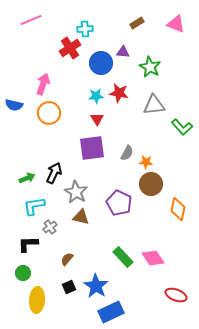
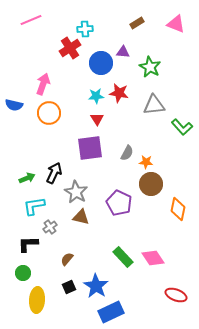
purple square: moved 2 px left
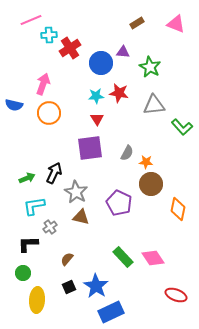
cyan cross: moved 36 px left, 6 px down
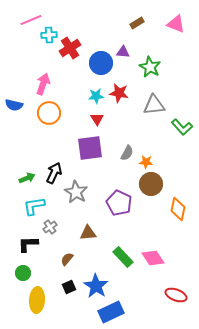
brown triangle: moved 7 px right, 16 px down; rotated 18 degrees counterclockwise
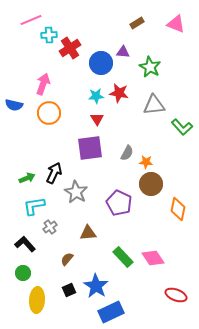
black L-shape: moved 3 px left; rotated 50 degrees clockwise
black square: moved 3 px down
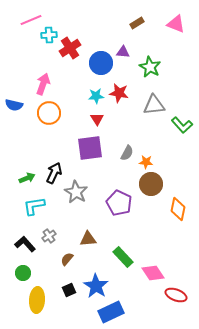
green L-shape: moved 2 px up
gray cross: moved 1 px left, 9 px down
brown triangle: moved 6 px down
pink diamond: moved 15 px down
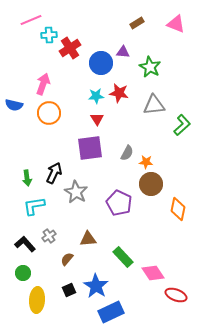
green L-shape: rotated 90 degrees counterclockwise
green arrow: rotated 105 degrees clockwise
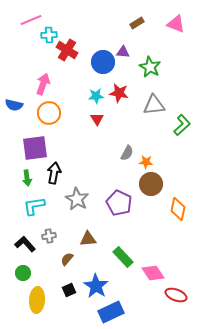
red cross: moved 3 px left, 2 px down; rotated 25 degrees counterclockwise
blue circle: moved 2 px right, 1 px up
purple square: moved 55 px left
black arrow: rotated 15 degrees counterclockwise
gray star: moved 1 px right, 7 px down
gray cross: rotated 24 degrees clockwise
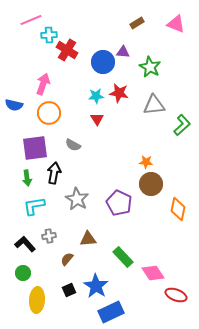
gray semicircle: moved 54 px left, 8 px up; rotated 91 degrees clockwise
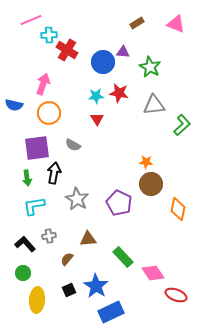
purple square: moved 2 px right
